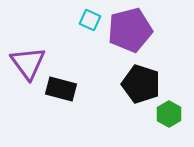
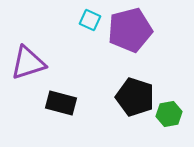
purple triangle: rotated 48 degrees clockwise
black pentagon: moved 6 px left, 13 px down
black rectangle: moved 14 px down
green hexagon: rotated 20 degrees clockwise
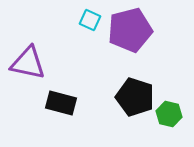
purple triangle: rotated 30 degrees clockwise
green hexagon: rotated 25 degrees clockwise
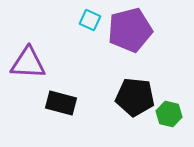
purple triangle: rotated 9 degrees counterclockwise
black pentagon: rotated 12 degrees counterclockwise
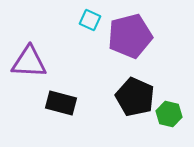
purple pentagon: moved 6 px down
purple triangle: moved 1 px right, 1 px up
black pentagon: rotated 18 degrees clockwise
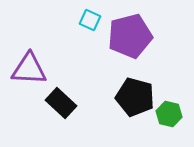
purple triangle: moved 7 px down
black pentagon: rotated 9 degrees counterclockwise
black rectangle: rotated 28 degrees clockwise
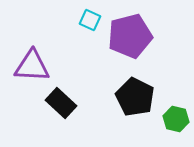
purple triangle: moved 3 px right, 3 px up
black pentagon: rotated 12 degrees clockwise
green hexagon: moved 7 px right, 5 px down
